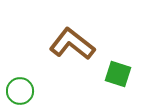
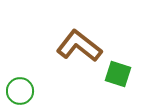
brown L-shape: moved 7 px right, 2 px down
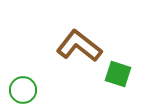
green circle: moved 3 px right, 1 px up
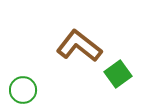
green square: rotated 36 degrees clockwise
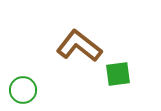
green square: rotated 28 degrees clockwise
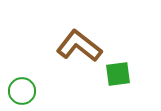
green circle: moved 1 px left, 1 px down
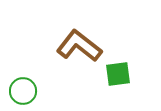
green circle: moved 1 px right
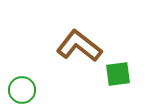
green circle: moved 1 px left, 1 px up
